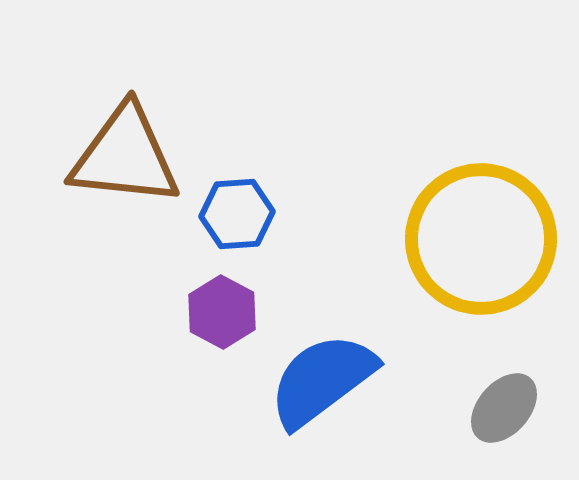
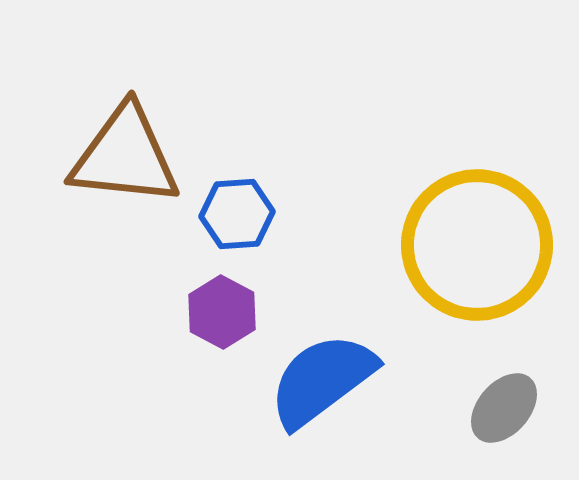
yellow circle: moved 4 px left, 6 px down
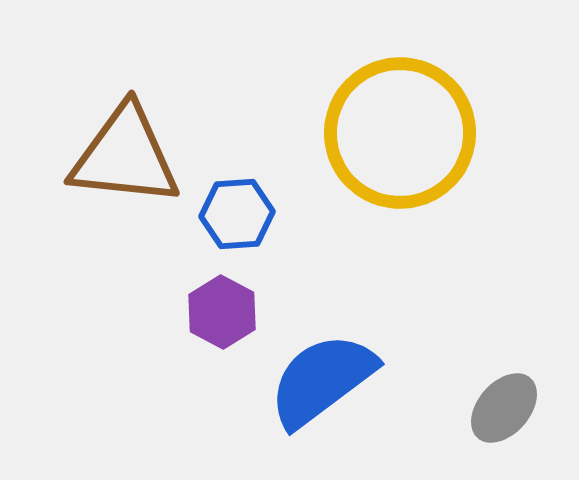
yellow circle: moved 77 px left, 112 px up
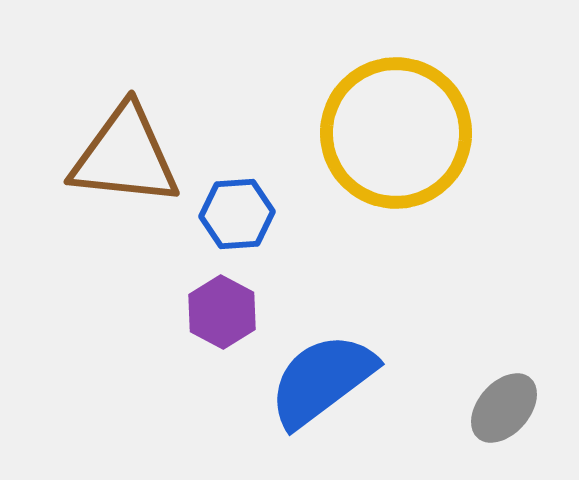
yellow circle: moved 4 px left
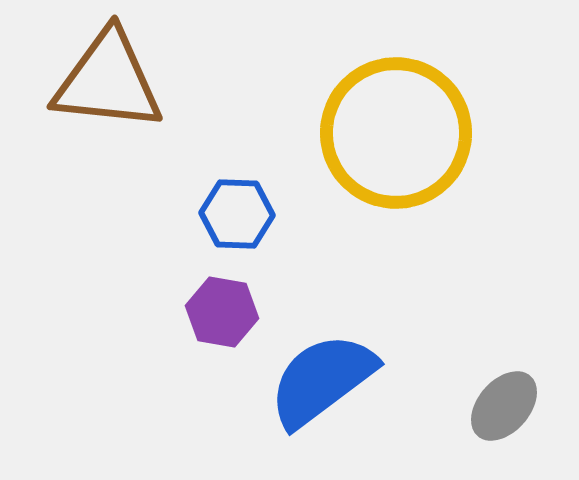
brown triangle: moved 17 px left, 75 px up
blue hexagon: rotated 6 degrees clockwise
purple hexagon: rotated 18 degrees counterclockwise
gray ellipse: moved 2 px up
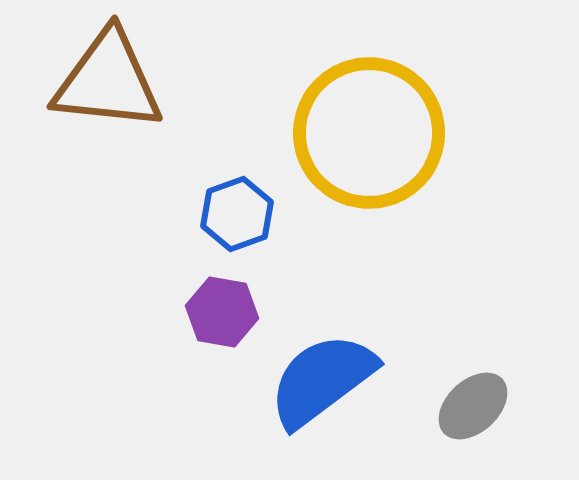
yellow circle: moved 27 px left
blue hexagon: rotated 22 degrees counterclockwise
gray ellipse: moved 31 px left; rotated 6 degrees clockwise
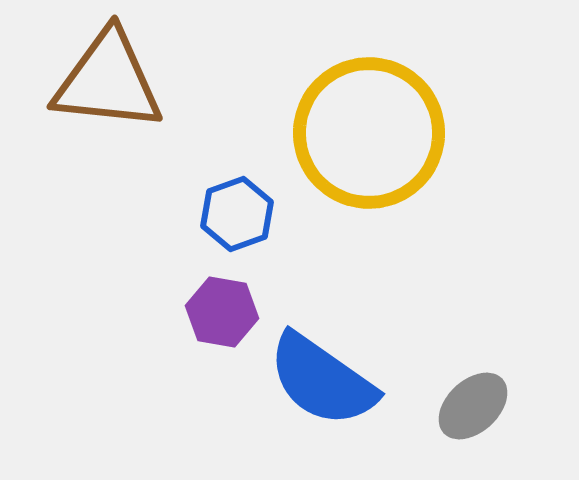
blue semicircle: rotated 108 degrees counterclockwise
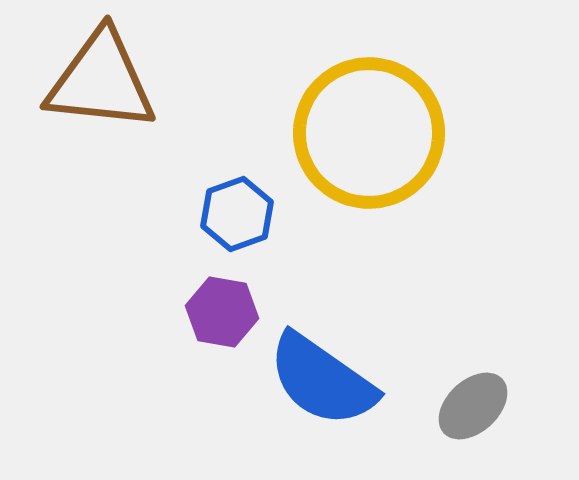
brown triangle: moved 7 px left
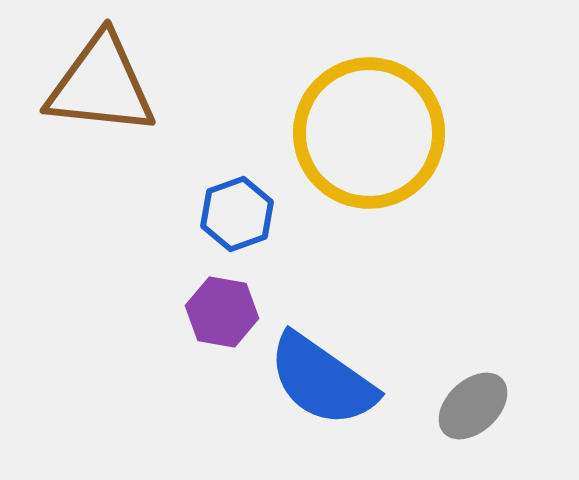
brown triangle: moved 4 px down
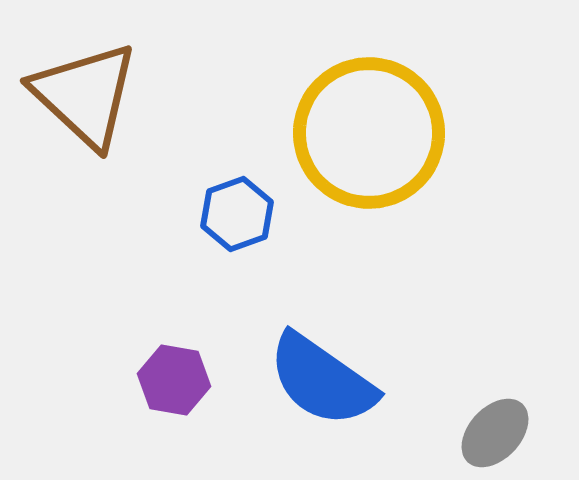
brown triangle: moved 16 px left, 10 px down; rotated 37 degrees clockwise
purple hexagon: moved 48 px left, 68 px down
gray ellipse: moved 22 px right, 27 px down; rotated 4 degrees counterclockwise
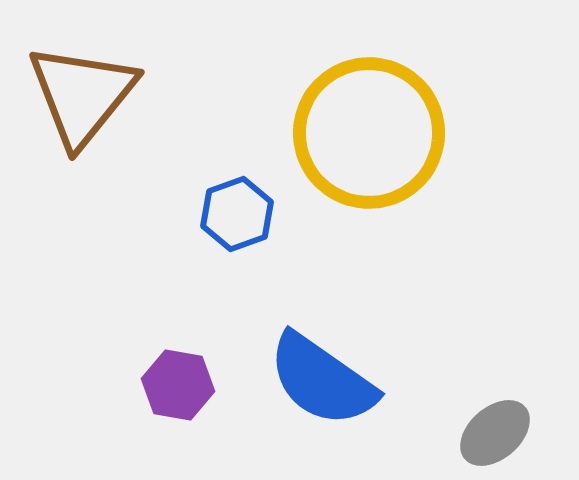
brown triangle: moved 3 px left; rotated 26 degrees clockwise
purple hexagon: moved 4 px right, 5 px down
gray ellipse: rotated 6 degrees clockwise
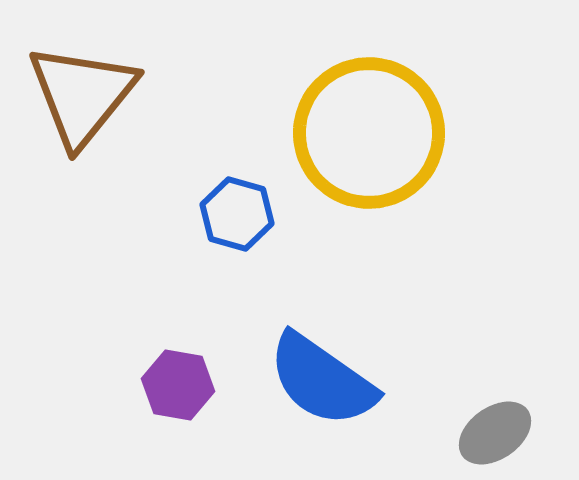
blue hexagon: rotated 24 degrees counterclockwise
gray ellipse: rotated 6 degrees clockwise
